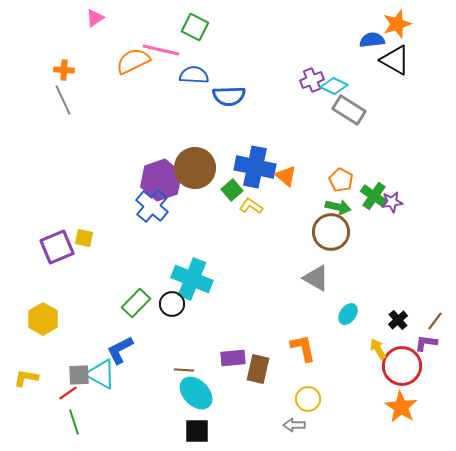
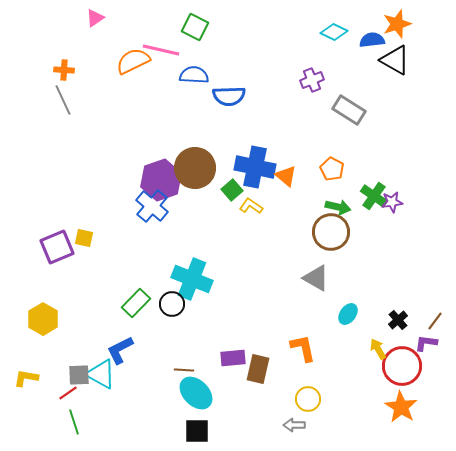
cyan diamond at (334, 86): moved 54 px up
orange pentagon at (341, 180): moved 9 px left, 11 px up
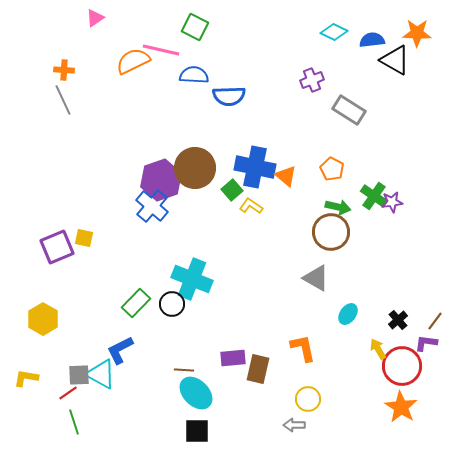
orange star at (397, 24): moved 20 px right, 9 px down; rotated 20 degrees clockwise
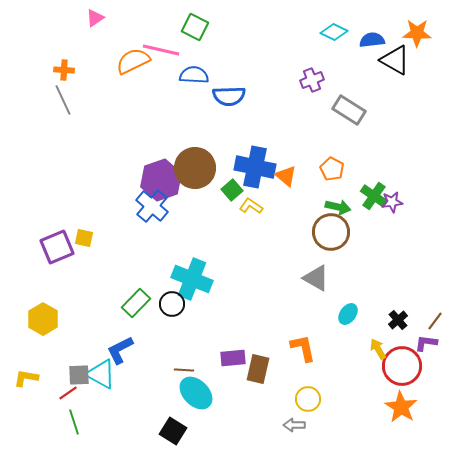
black square at (197, 431): moved 24 px left; rotated 32 degrees clockwise
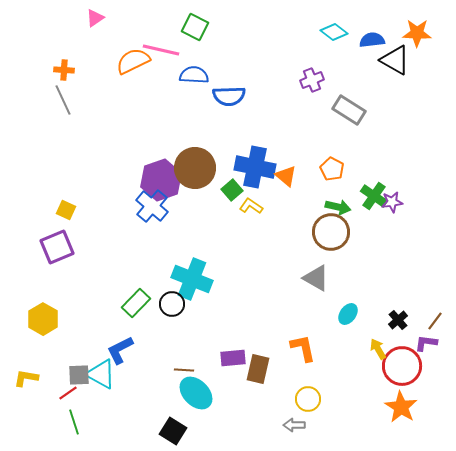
cyan diamond at (334, 32): rotated 12 degrees clockwise
yellow square at (84, 238): moved 18 px left, 28 px up; rotated 12 degrees clockwise
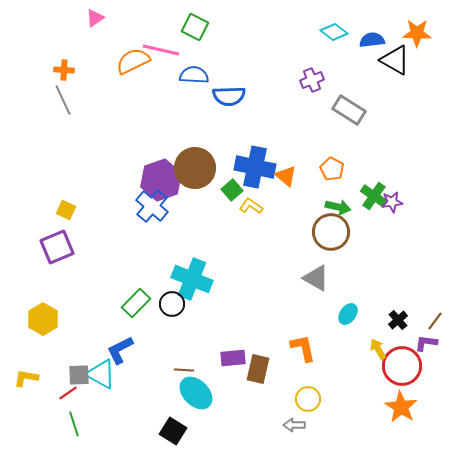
green line at (74, 422): moved 2 px down
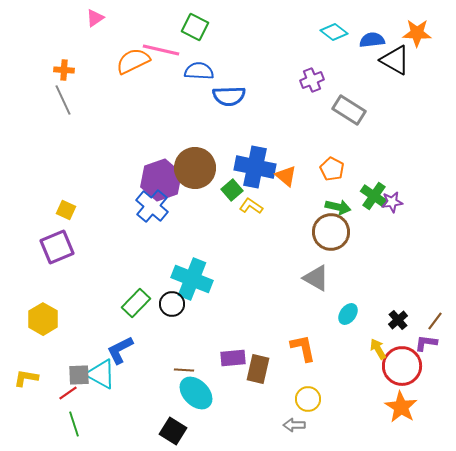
blue semicircle at (194, 75): moved 5 px right, 4 px up
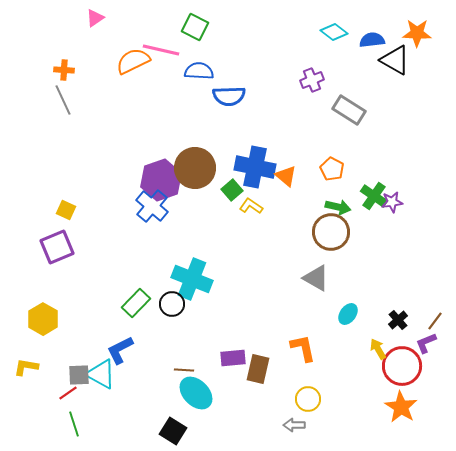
purple L-shape at (426, 343): rotated 30 degrees counterclockwise
yellow L-shape at (26, 378): moved 11 px up
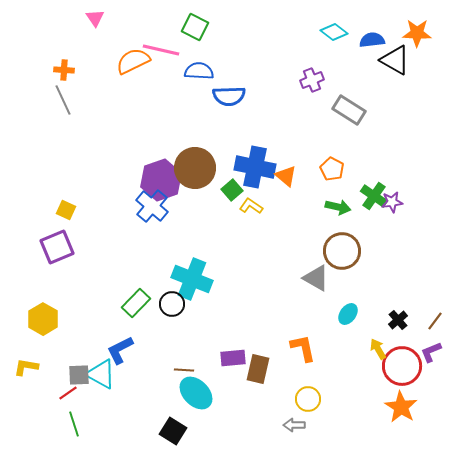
pink triangle at (95, 18): rotated 30 degrees counterclockwise
brown circle at (331, 232): moved 11 px right, 19 px down
purple L-shape at (426, 343): moved 5 px right, 9 px down
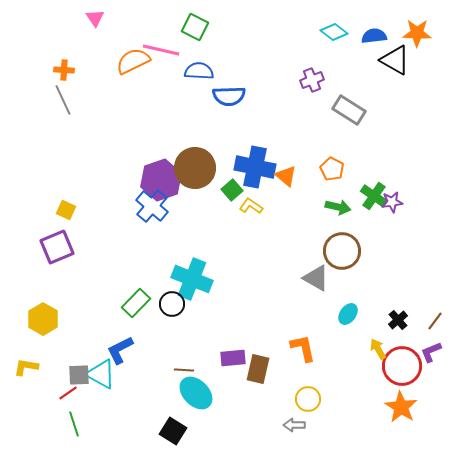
blue semicircle at (372, 40): moved 2 px right, 4 px up
